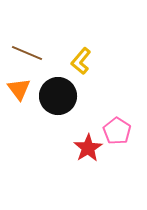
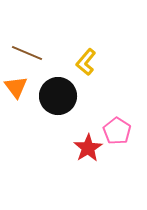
yellow L-shape: moved 5 px right, 1 px down
orange triangle: moved 3 px left, 2 px up
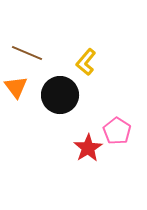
black circle: moved 2 px right, 1 px up
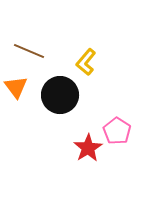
brown line: moved 2 px right, 2 px up
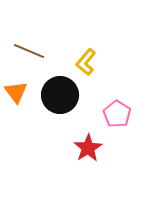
orange triangle: moved 5 px down
pink pentagon: moved 17 px up
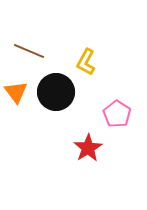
yellow L-shape: rotated 12 degrees counterclockwise
black circle: moved 4 px left, 3 px up
